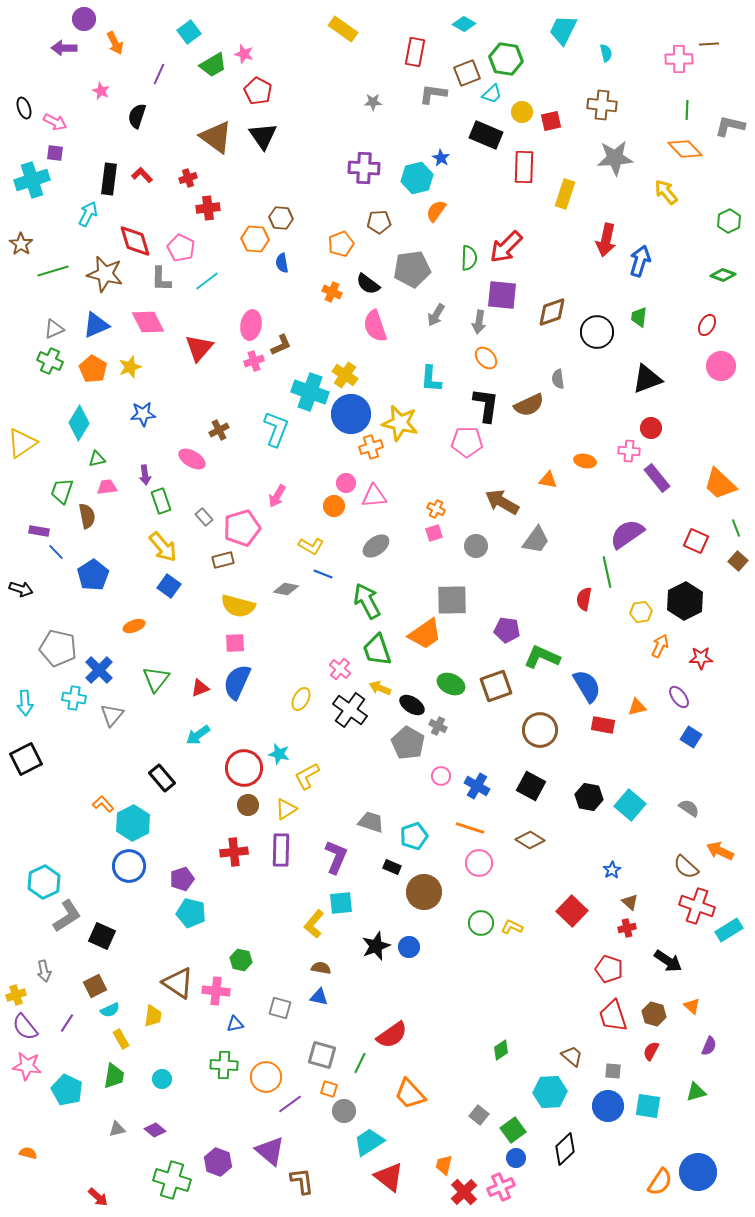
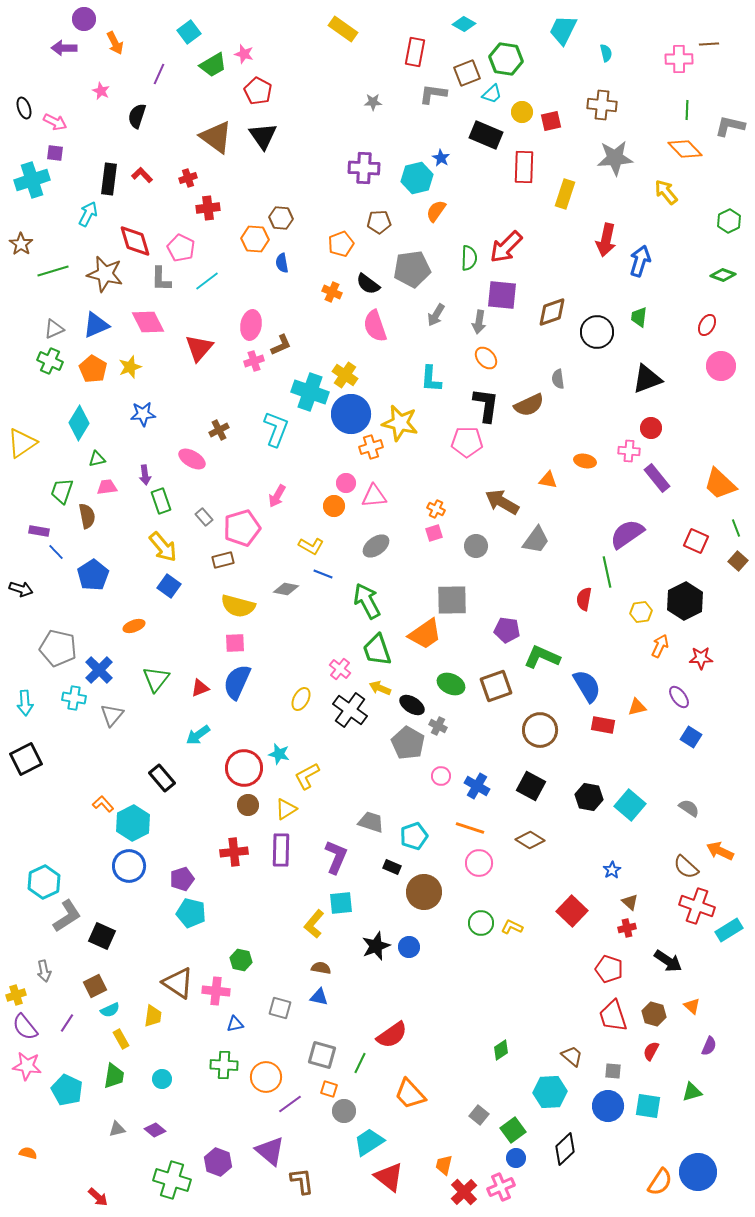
green triangle at (696, 1092): moved 4 px left
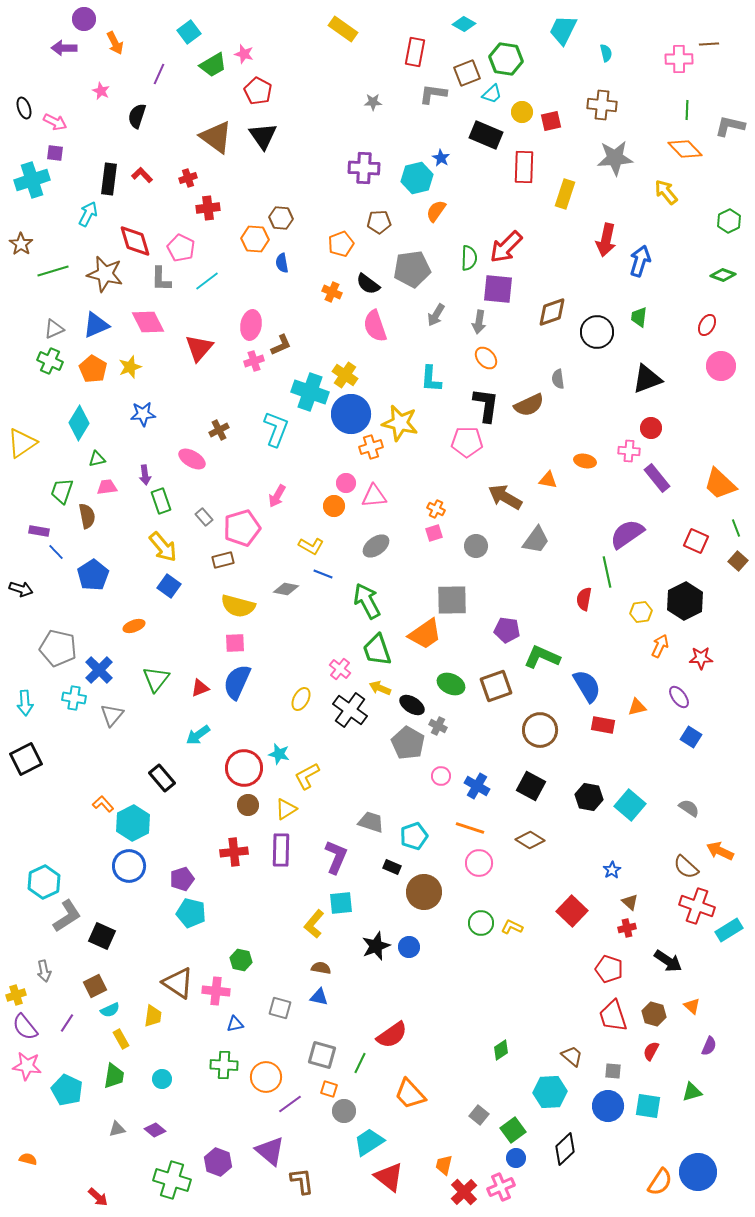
purple square at (502, 295): moved 4 px left, 6 px up
brown arrow at (502, 502): moved 3 px right, 5 px up
orange semicircle at (28, 1153): moved 6 px down
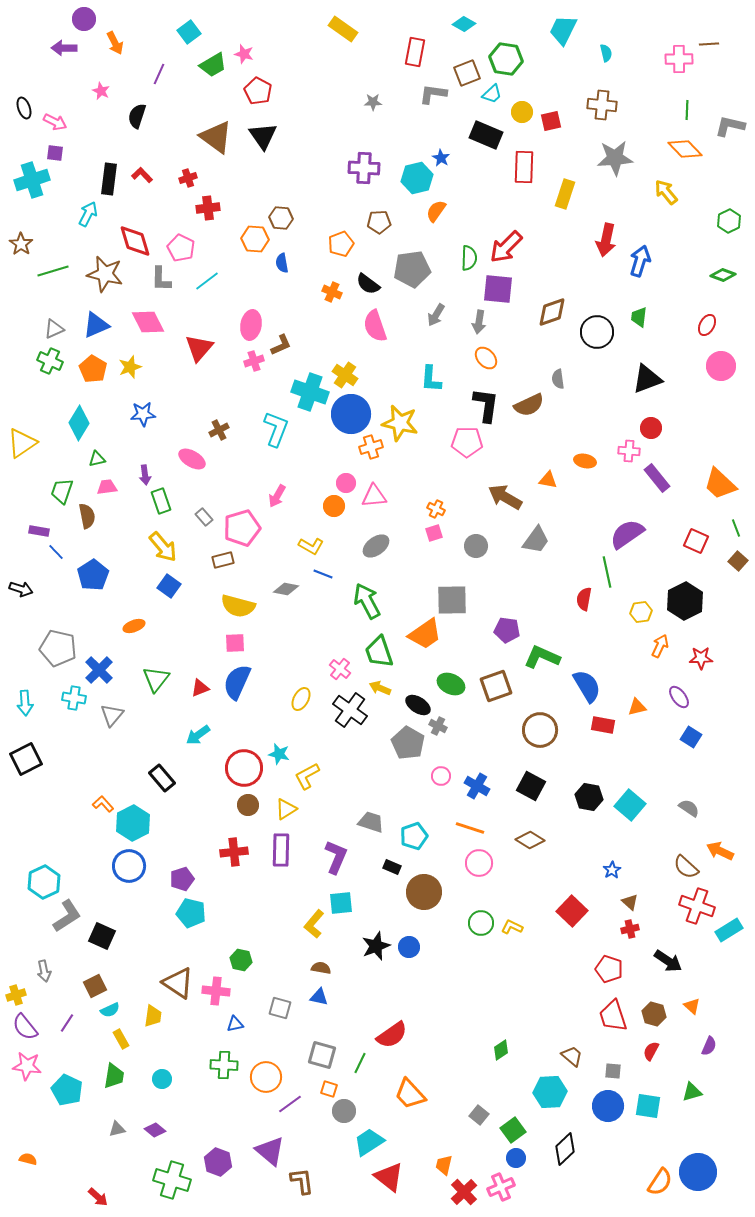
green trapezoid at (377, 650): moved 2 px right, 2 px down
black ellipse at (412, 705): moved 6 px right
red cross at (627, 928): moved 3 px right, 1 px down
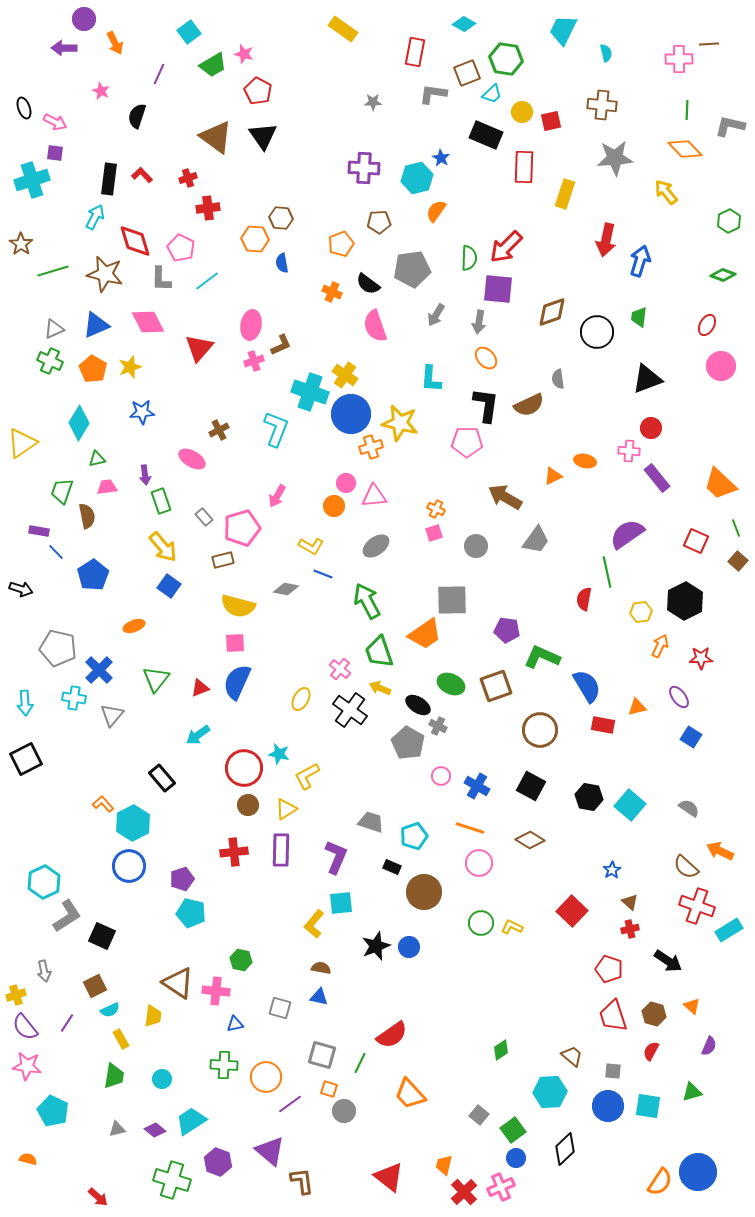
cyan arrow at (88, 214): moved 7 px right, 3 px down
blue star at (143, 414): moved 1 px left, 2 px up
orange triangle at (548, 480): moved 5 px right, 4 px up; rotated 36 degrees counterclockwise
cyan pentagon at (67, 1090): moved 14 px left, 21 px down
cyan trapezoid at (369, 1142): moved 178 px left, 21 px up
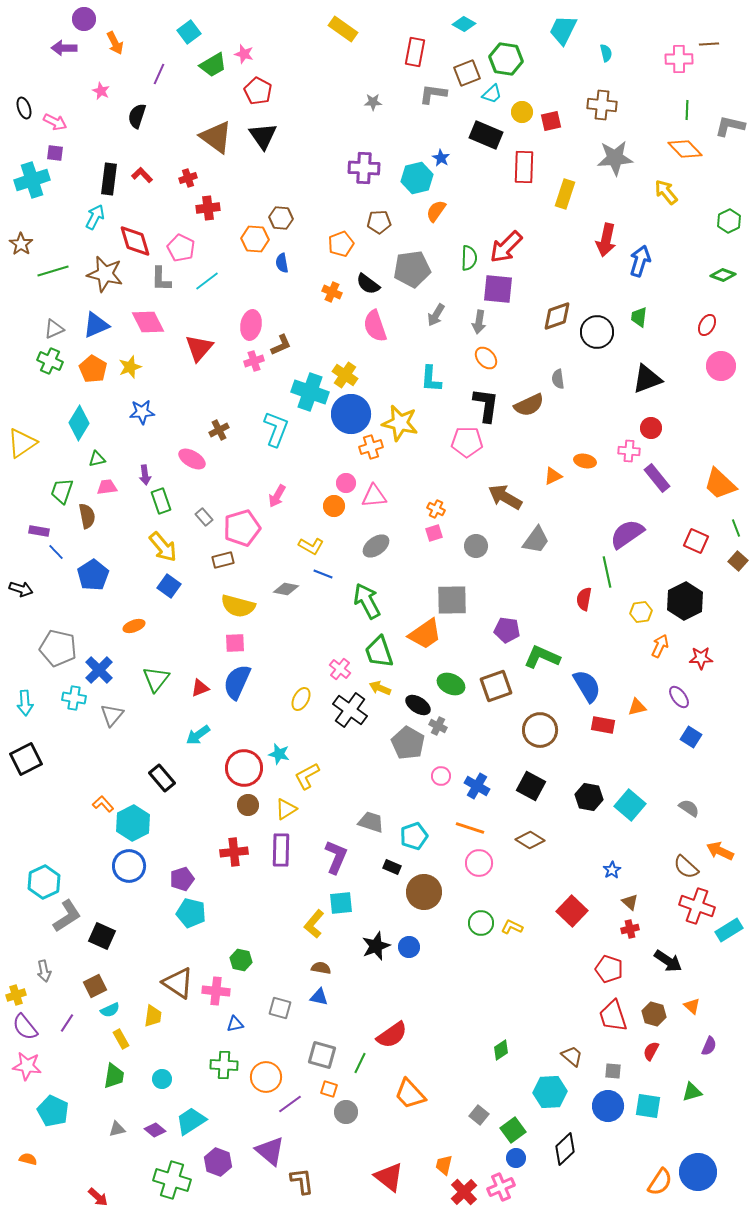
brown diamond at (552, 312): moved 5 px right, 4 px down
gray circle at (344, 1111): moved 2 px right, 1 px down
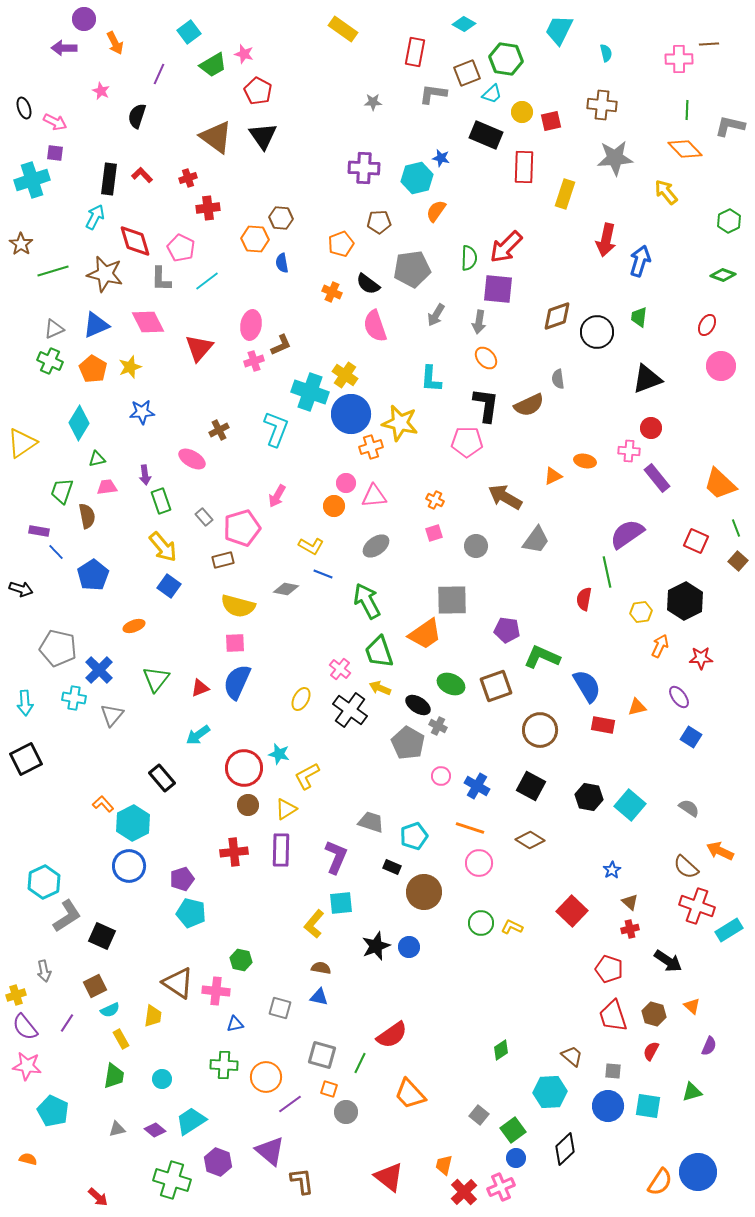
cyan trapezoid at (563, 30): moved 4 px left
blue star at (441, 158): rotated 18 degrees counterclockwise
orange cross at (436, 509): moved 1 px left, 9 px up
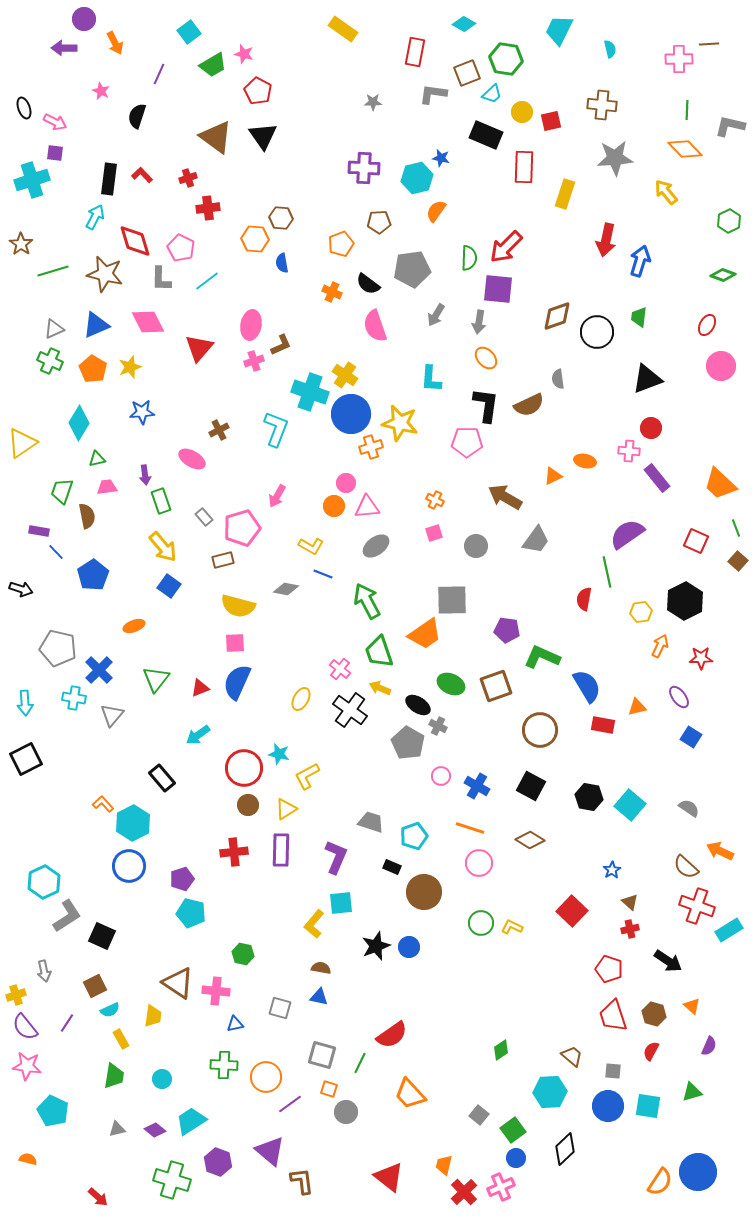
cyan semicircle at (606, 53): moved 4 px right, 4 px up
pink triangle at (374, 496): moved 7 px left, 11 px down
green hexagon at (241, 960): moved 2 px right, 6 px up
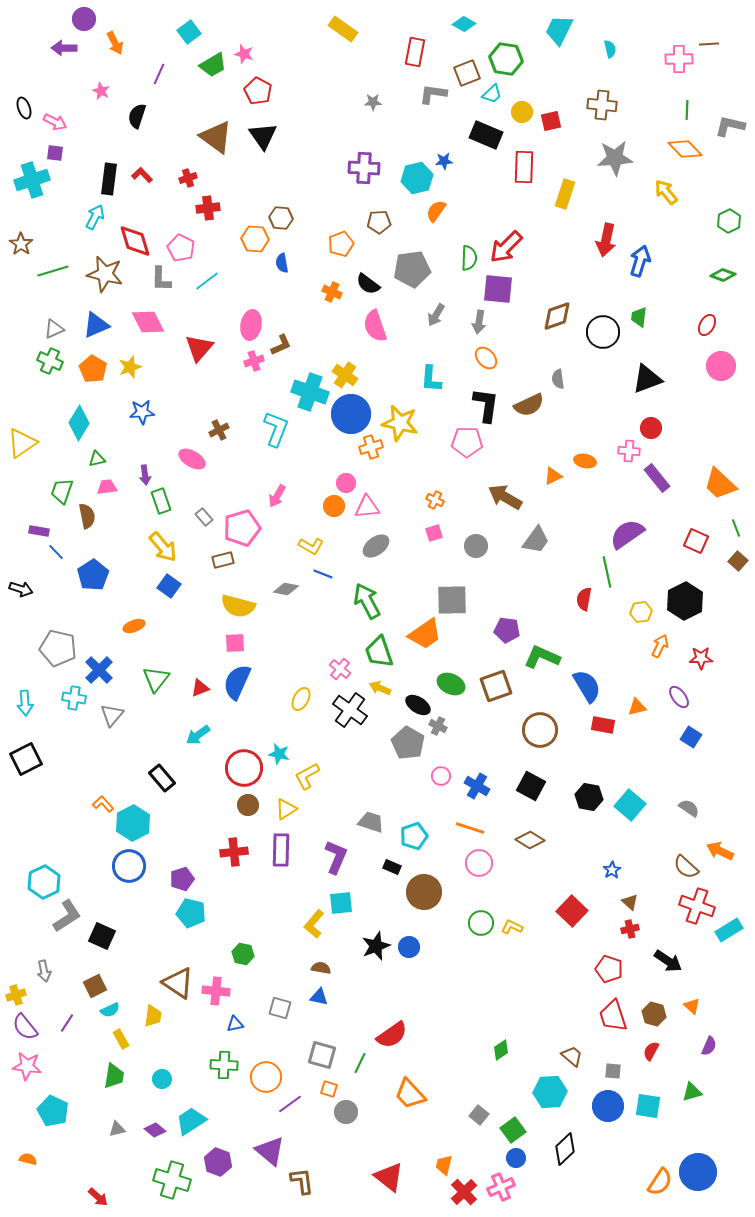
blue star at (441, 158): moved 3 px right, 3 px down; rotated 18 degrees counterclockwise
black circle at (597, 332): moved 6 px right
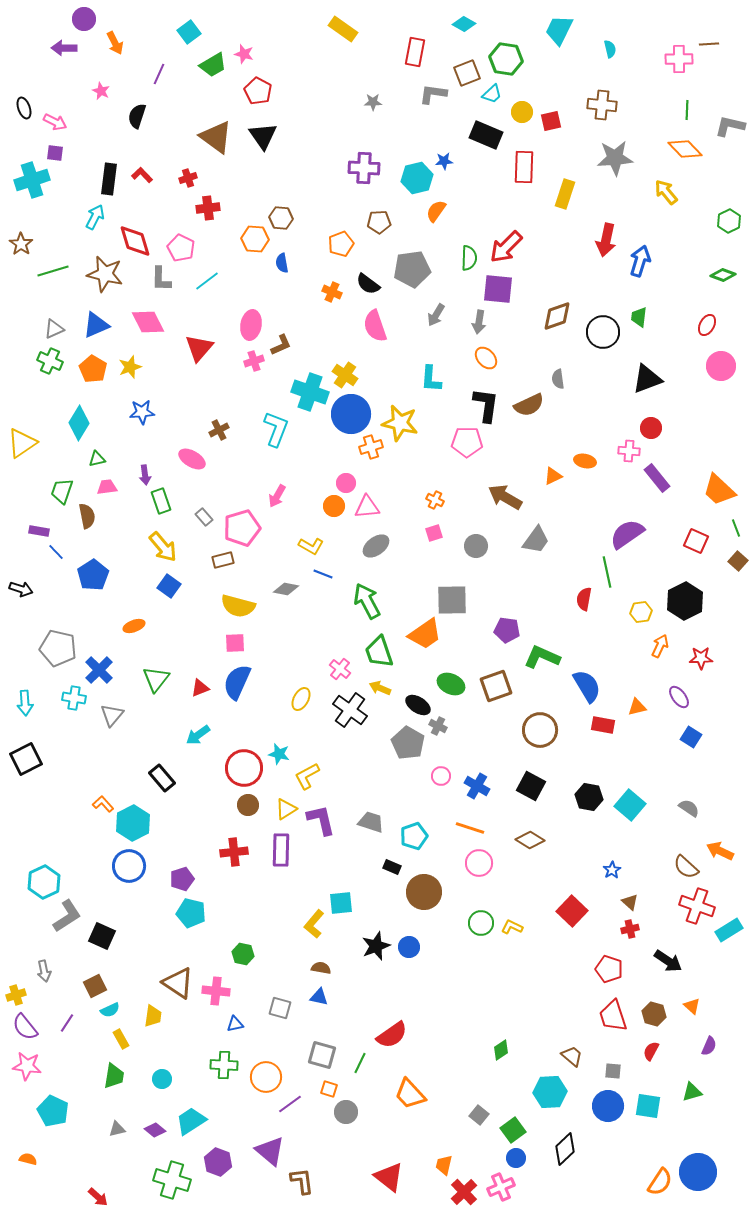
orange trapezoid at (720, 484): moved 1 px left, 6 px down
purple L-shape at (336, 857): moved 15 px left, 37 px up; rotated 36 degrees counterclockwise
